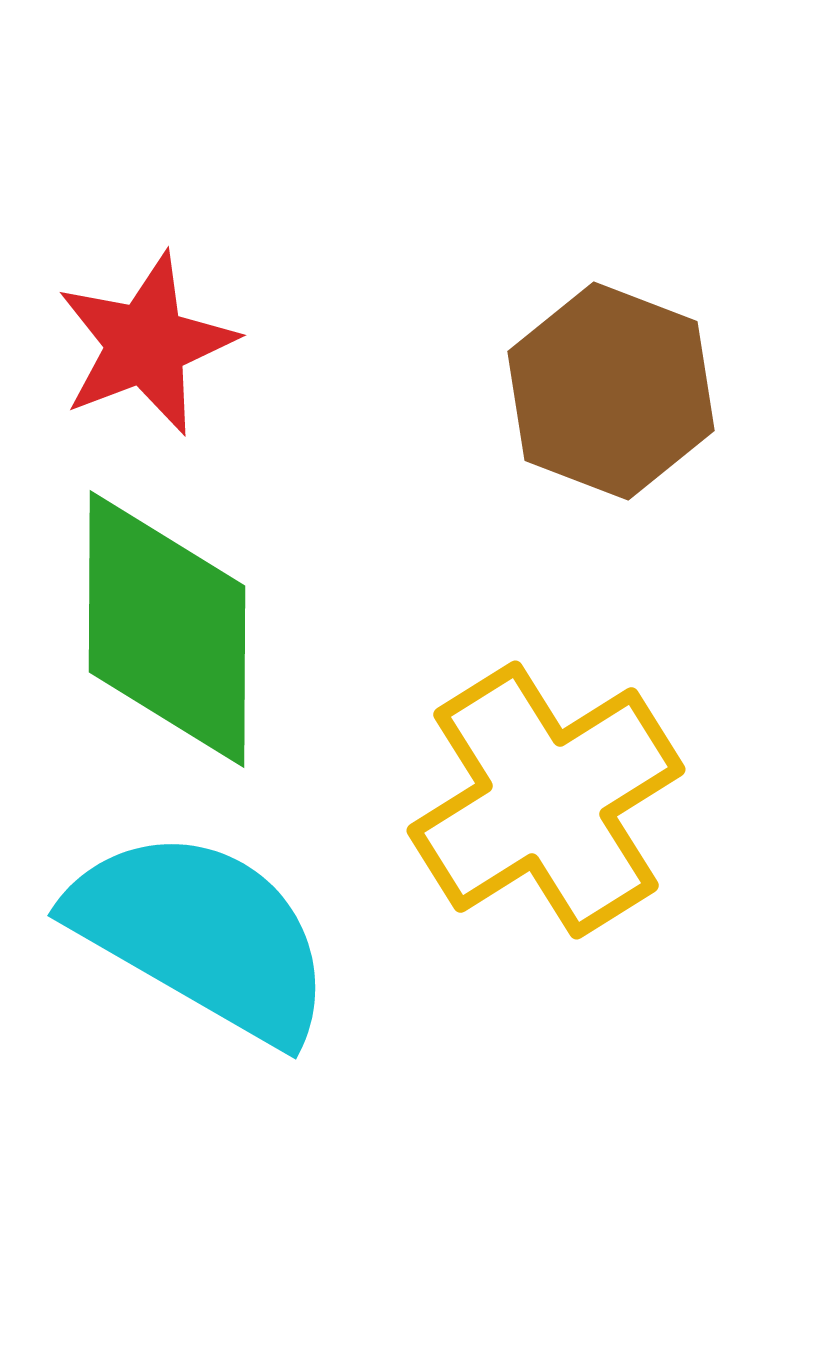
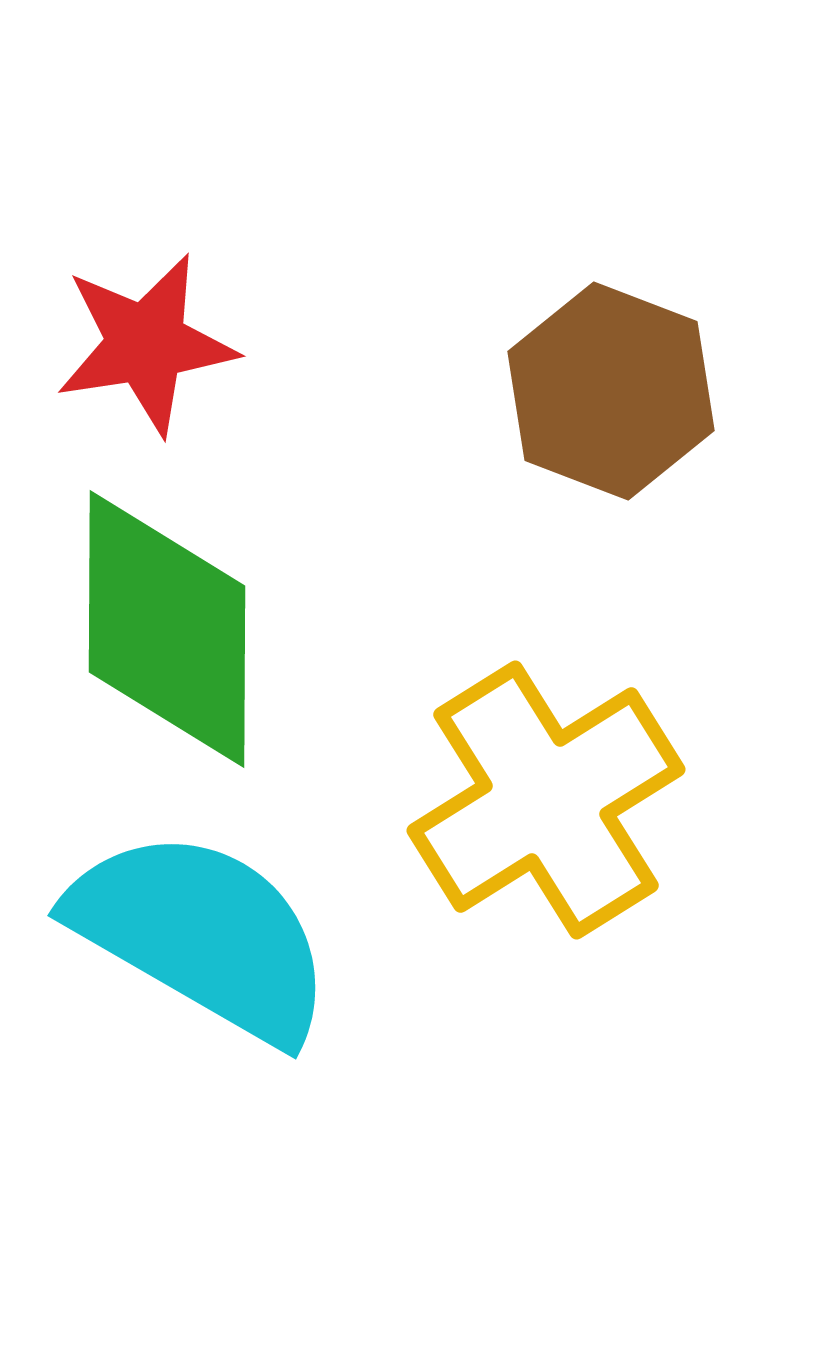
red star: rotated 12 degrees clockwise
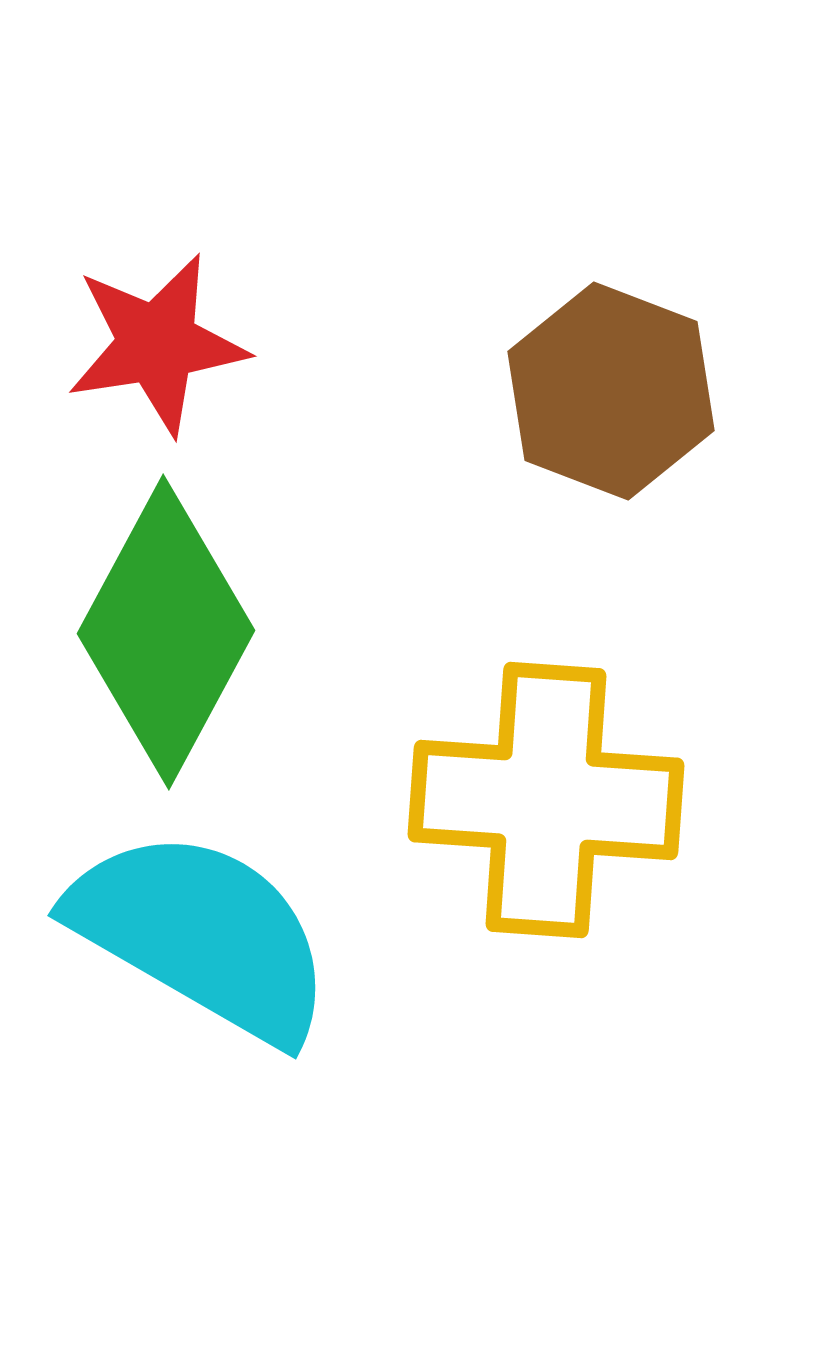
red star: moved 11 px right
green diamond: moved 1 px left, 3 px down; rotated 28 degrees clockwise
yellow cross: rotated 36 degrees clockwise
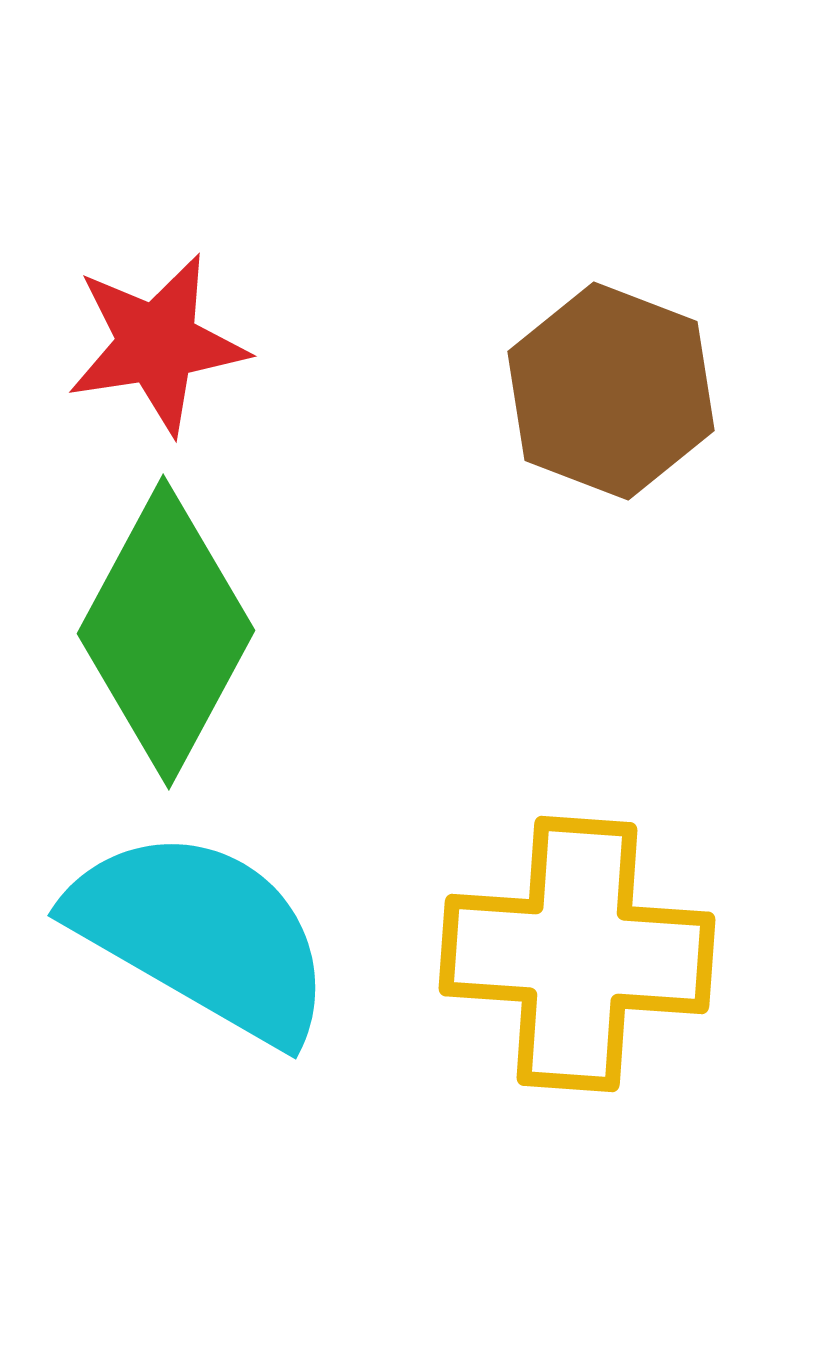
yellow cross: moved 31 px right, 154 px down
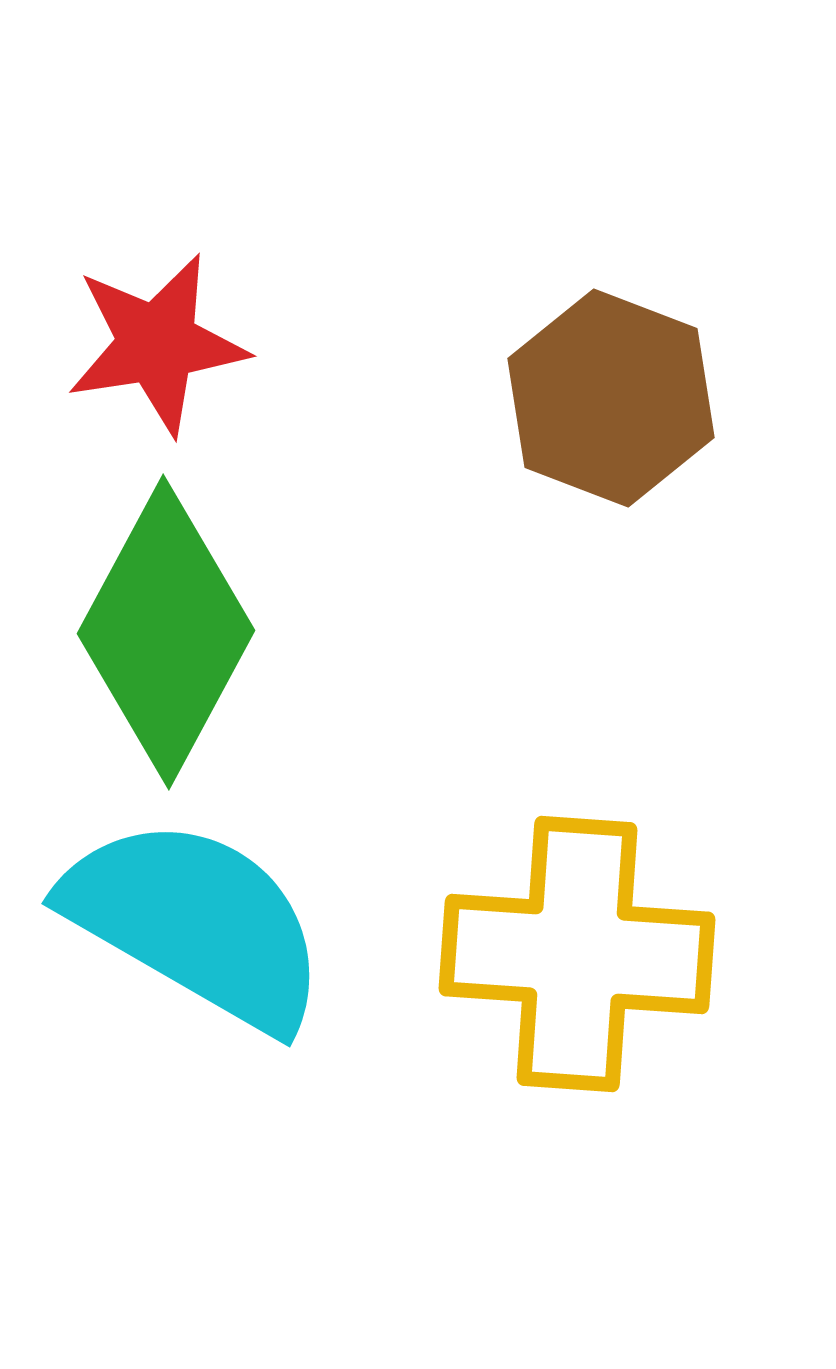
brown hexagon: moved 7 px down
cyan semicircle: moved 6 px left, 12 px up
